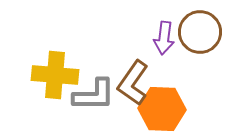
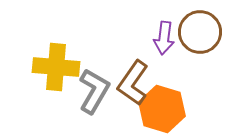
yellow cross: moved 1 px right, 8 px up
gray L-shape: moved 4 px up; rotated 60 degrees counterclockwise
orange hexagon: rotated 15 degrees clockwise
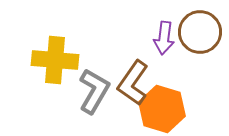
yellow cross: moved 1 px left, 7 px up
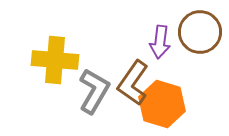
purple arrow: moved 4 px left, 4 px down
orange hexagon: moved 5 px up
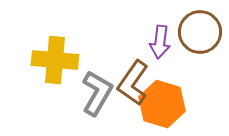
gray L-shape: moved 3 px right, 2 px down
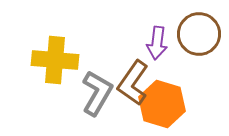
brown circle: moved 1 px left, 2 px down
purple arrow: moved 3 px left, 1 px down
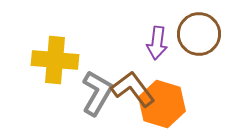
brown L-shape: moved 6 px down; rotated 108 degrees clockwise
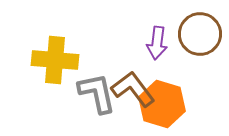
brown circle: moved 1 px right
gray L-shape: rotated 42 degrees counterclockwise
